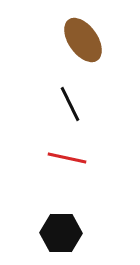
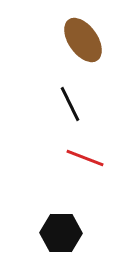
red line: moved 18 px right; rotated 9 degrees clockwise
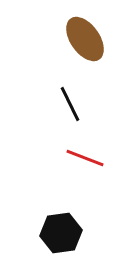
brown ellipse: moved 2 px right, 1 px up
black hexagon: rotated 9 degrees counterclockwise
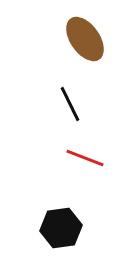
black hexagon: moved 5 px up
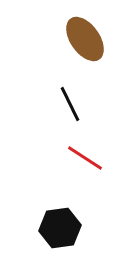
red line: rotated 12 degrees clockwise
black hexagon: moved 1 px left
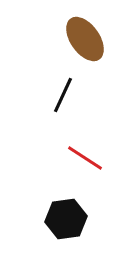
black line: moved 7 px left, 9 px up; rotated 51 degrees clockwise
black hexagon: moved 6 px right, 9 px up
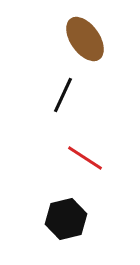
black hexagon: rotated 6 degrees counterclockwise
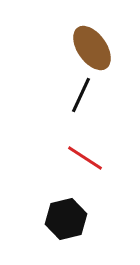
brown ellipse: moved 7 px right, 9 px down
black line: moved 18 px right
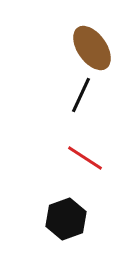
black hexagon: rotated 6 degrees counterclockwise
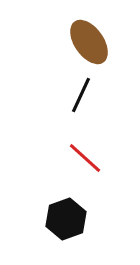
brown ellipse: moved 3 px left, 6 px up
red line: rotated 9 degrees clockwise
